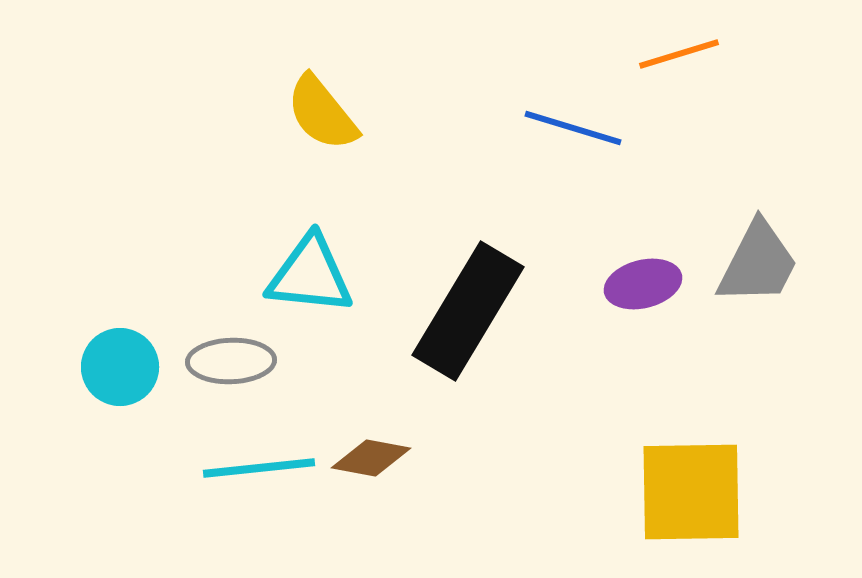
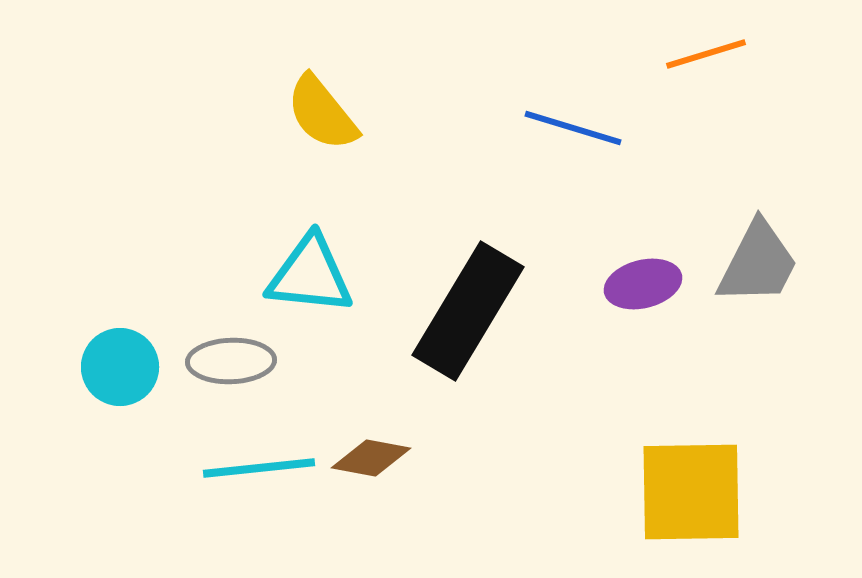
orange line: moved 27 px right
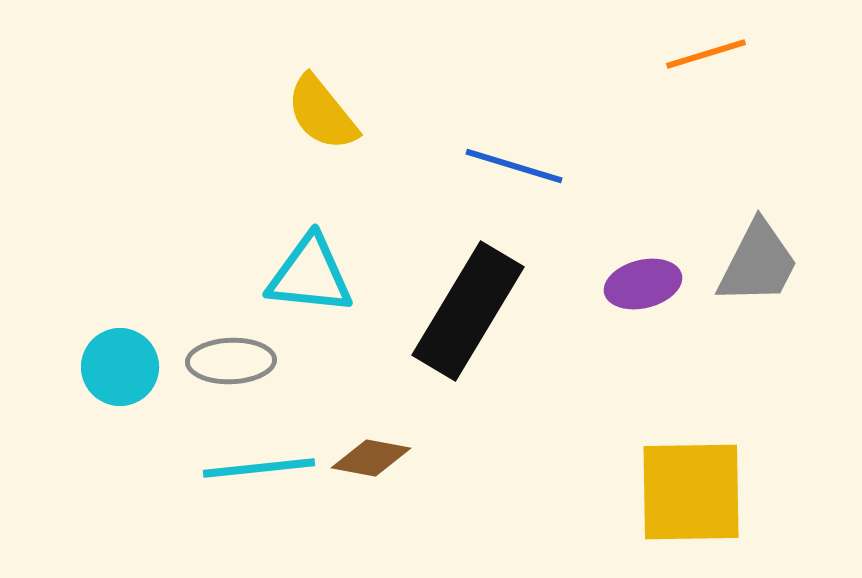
blue line: moved 59 px left, 38 px down
